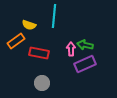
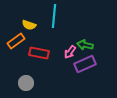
pink arrow: moved 1 px left, 3 px down; rotated 144 degrees counterclockwise
gray circle: moved 16 px left
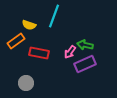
cyan line: rotated 15 degrees clockwise
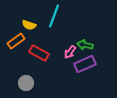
red rectangle: rotated 18 degrees clockwise
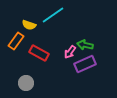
cyan line: moved 1 px left, 1 px up; rotated 35 degrees clockwise
orange rectangle: rotated 18 degrees counterclockwise
